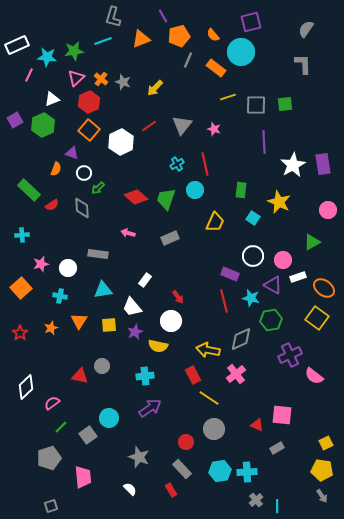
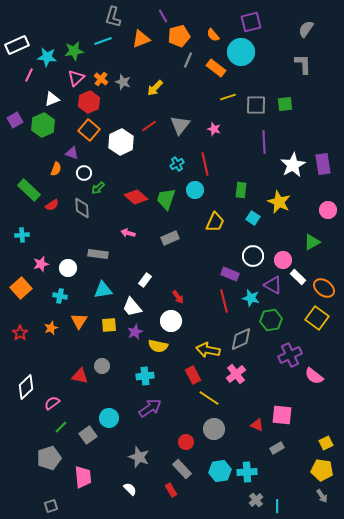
gray triangle at (182, 125): moved 2 px left
white rectangle at (298, 277): rotated 63 degrees clockwise
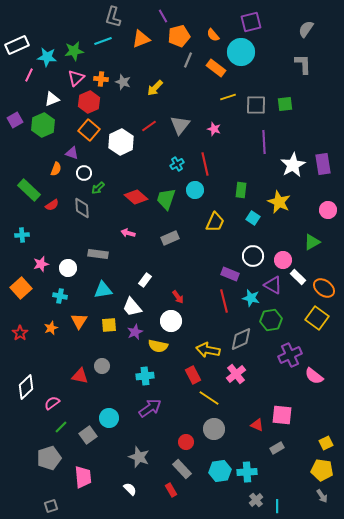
orange cross at (101, 79): rotated 32 degrees counterclockwise
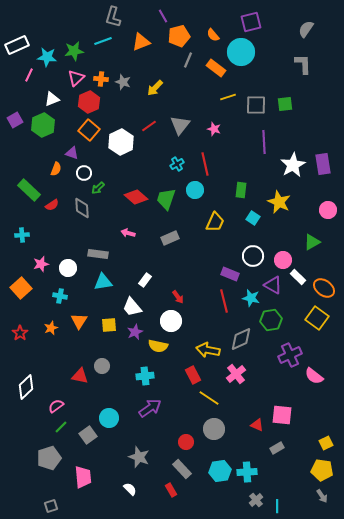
orange triangle at (141, 39): moved 3 px down
cyan triangle at (103, 290): moved 8 px up
pink semicircle at (52, 403): moved 4 px right, 3 px down
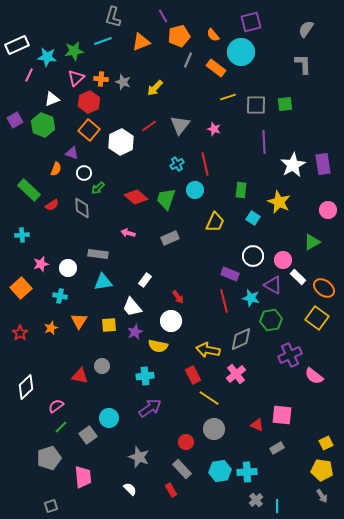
green hexagon at (43, 125): rotated 15 degrees counterclockwise
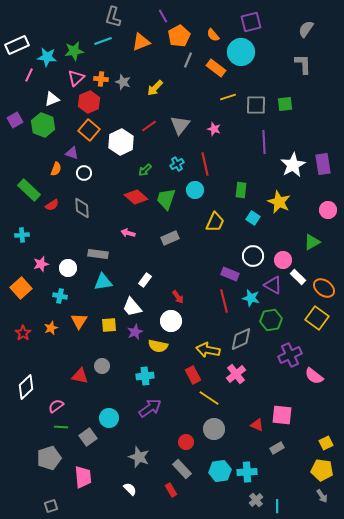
orange pentagon at (179, 36): rotated 15 degrees counterclockwise
green arrow at (98, 188): moved 47 px right, 18 px up
red star at (20, 333): moved 3 px right
green line at (61, 427): rotated 48 degrees clockwise
gray square at (88, 435): moved 2 px down
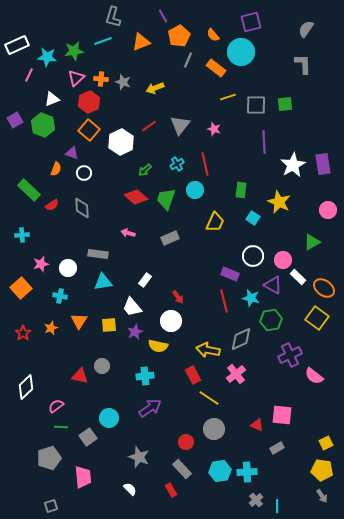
yellow arrow at (155, 88): rotated 24 degrees clockwise
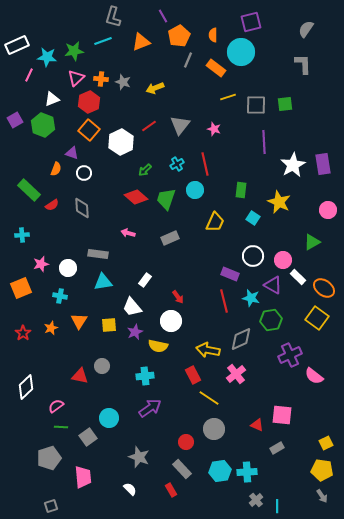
orange semicircle at (213, 35): rotated 40 degrees clockwise
orange square at (21, 288): rotated 20 degrees clockwise
